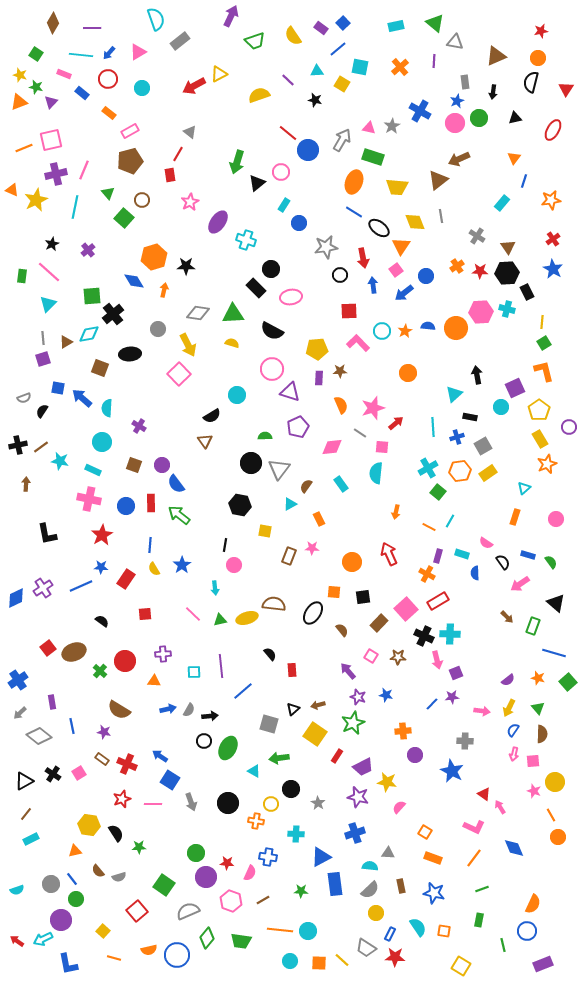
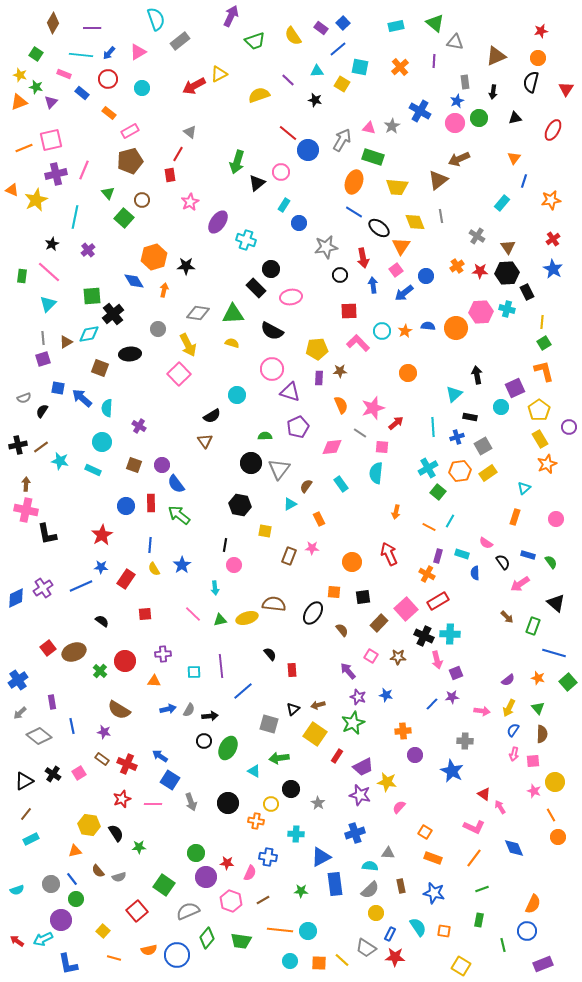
cyan line at (75, 207): moved 10 px down
pink cross at (89, 499): moved 63 px left, 11 px down
purple star at (358, 797): moved 2 px right, 2 px up
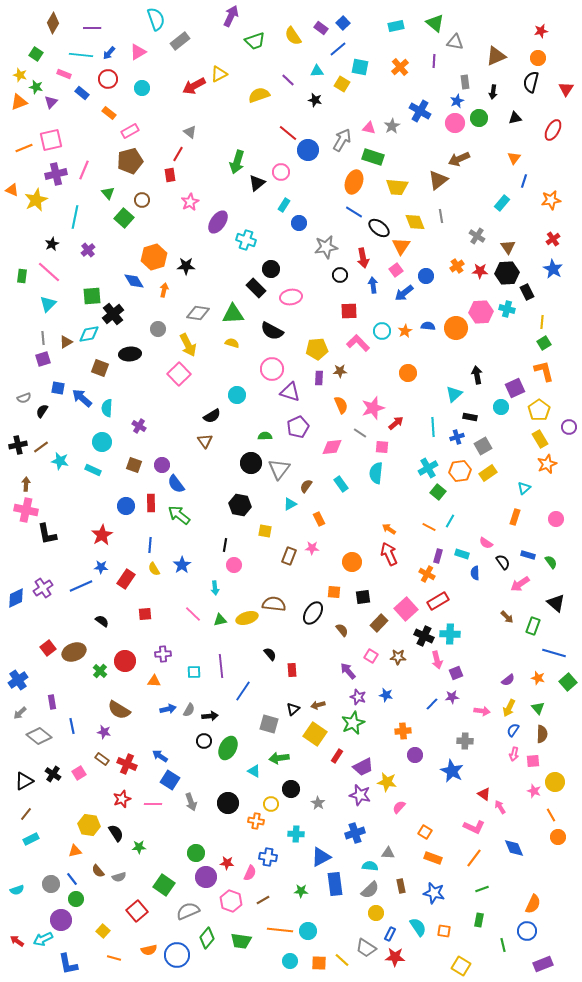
orange arrow at (396, 512): moved 7 px left, 17 px down; rotated 112 degrees clockwise
blue line at (243, 691): rotated 15 degrees counterclockwise
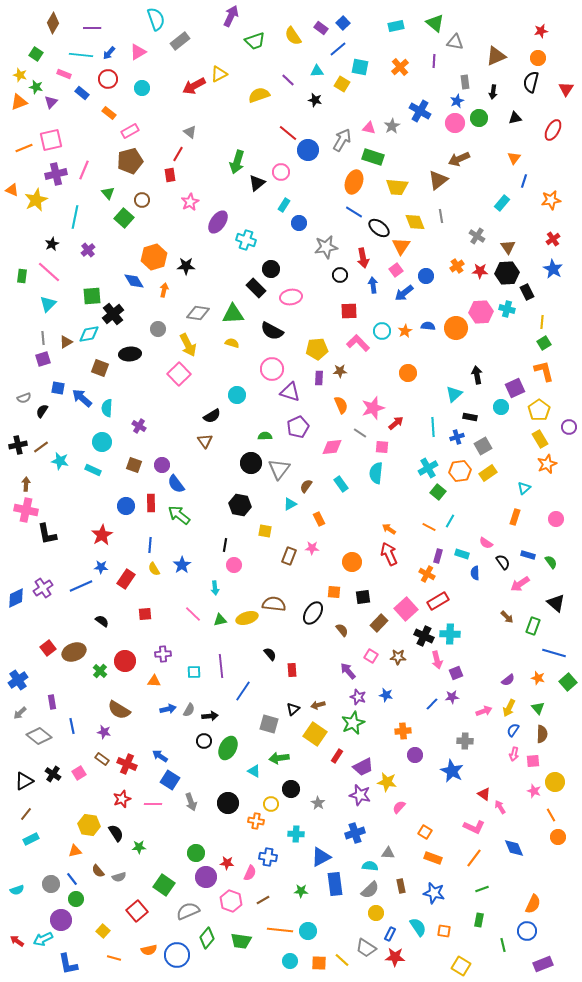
pink arrow at (482, 711): moved 2 px right; rotated 28 degrees counterclockwise
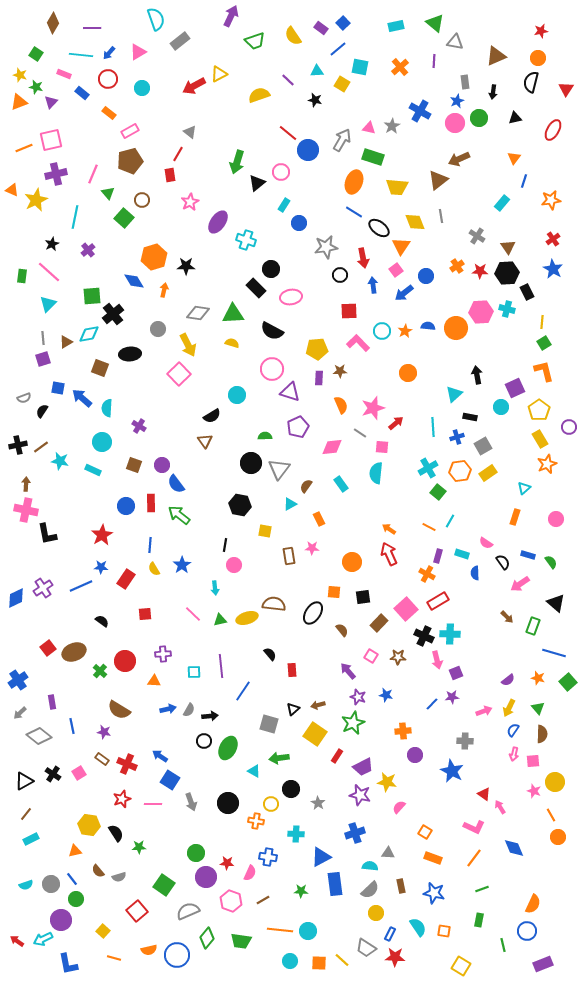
pink line at (84, 170): moved 9 px right, 4 px down
brown rectangle at (289, 556): rotated 30 degrees counterclockwise
cyan semicircle at (17, 890): moved 9 px right, 5 px up
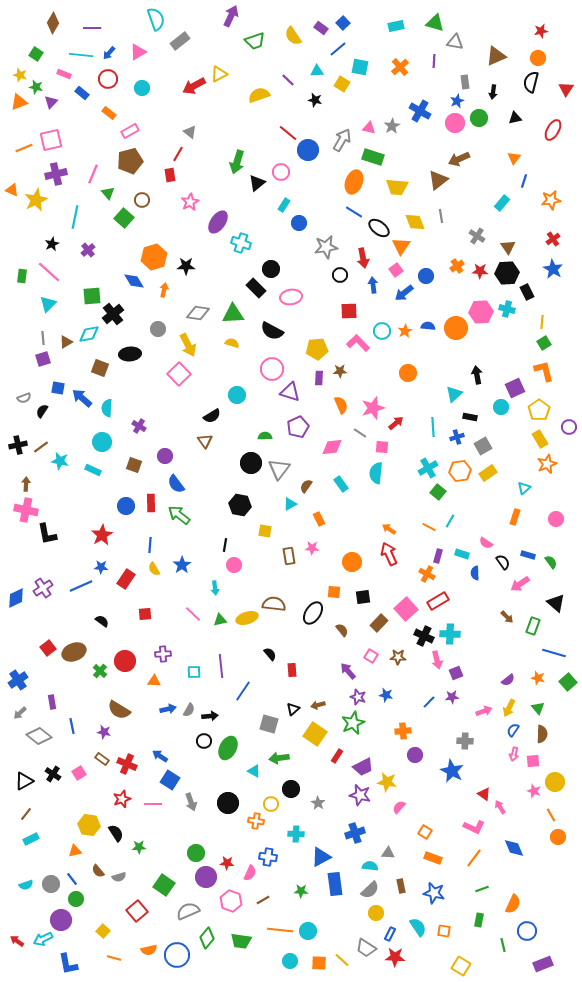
green triangle at (435, 23): rotated 24 degrees counterclockwise
cyan cross at (246, 240): moved 5 px left, 3 px down
purple circle at (162, 465): moved 3 px right, 9 px up
blue line at (432, 704): moved 3 px left, 2 px up
orange semicircle at (533, 904): moved 20 px left
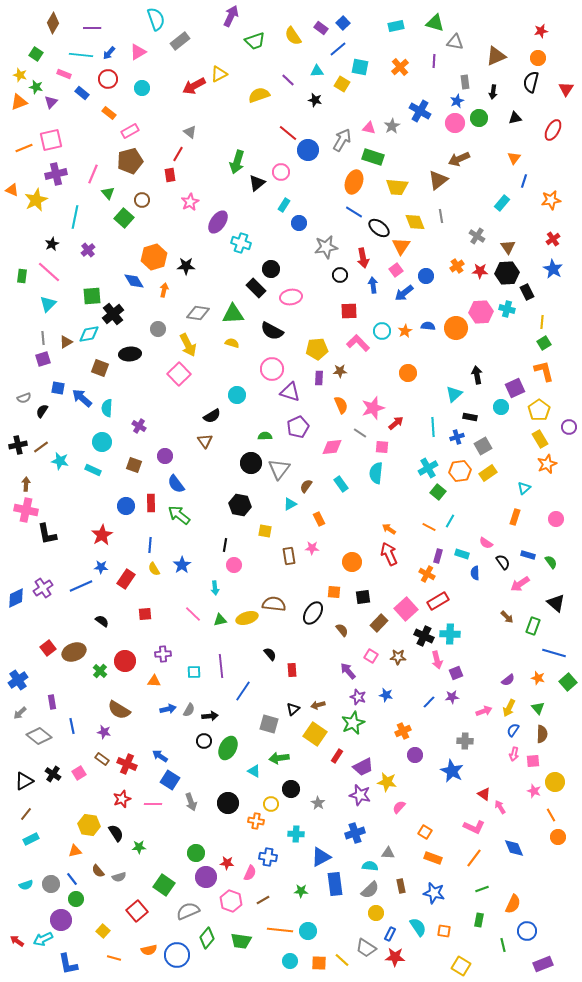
orange cross at (403, 731): rotated 21 degrees counterclockwise
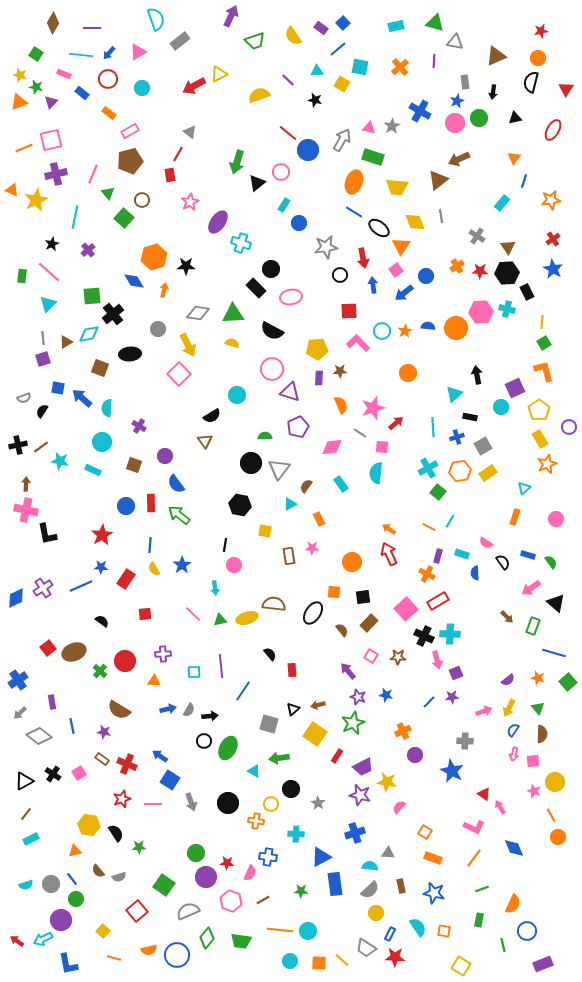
pink arrow at (520, 584): moved 11 px right, 4 px down
brown rectangle at (379, 623): moved 10 px left
